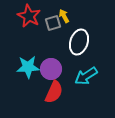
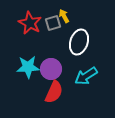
red star: moved 1 px right, 7 px down
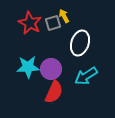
white ellipse: moved 1 px right, 1 px down
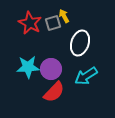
red semicircle: rotated 20 degrees clockwise
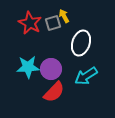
white ellipse: moved 1 px right
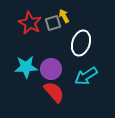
cyan star: moved 2 px left
red semicircle: rotated 85 degrees counterclockwise
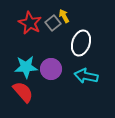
gray square: rotated 21 degrees counterclockwise
cyan arrow: rotated 45 degrees clockwise
red semicircle: moved 31 px left
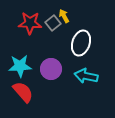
red star: rotated 25 degrees counterclockwise
cyan star: moved 6 px left, 1 px up
